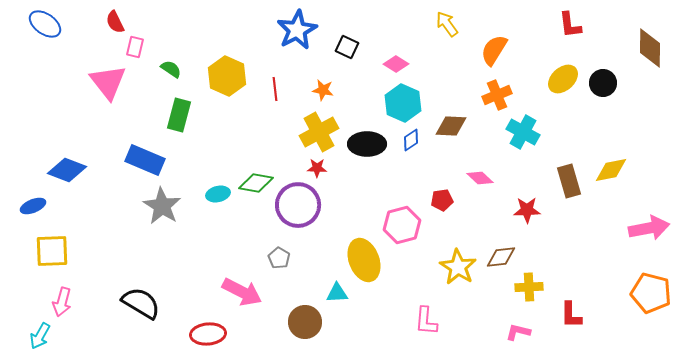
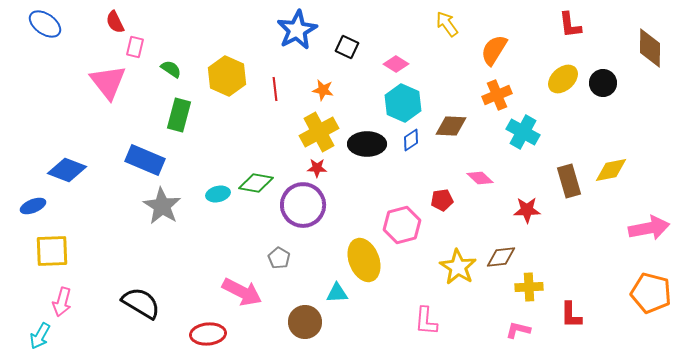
purple circle at (298, 205): moved 5 px right
pink L-shape at (518, 332): moved 2 px up
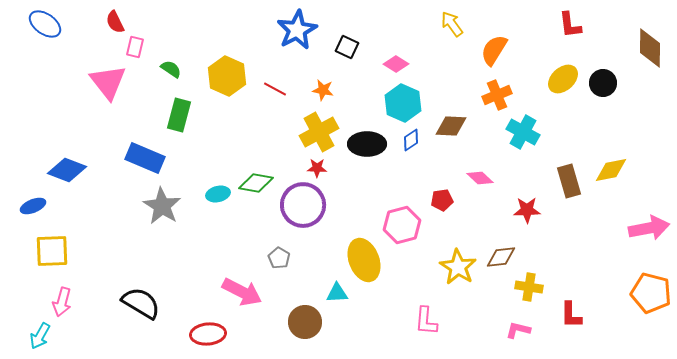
yellow arrow at (447, 24): moved 5 px right
red line at (275, 89): rotated 55 degrees counterclockwise
blue rectangle at (145, 160): moved 2 px up
yellow cross at (529, 287): rotated 12 degrees clockwise
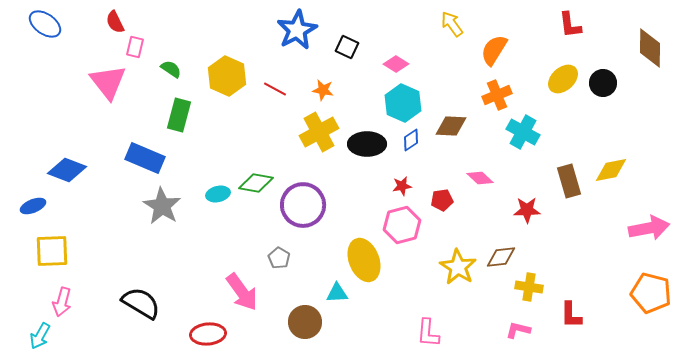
red star at (317, 168): moved 85 px right, 18 px down; rotated 12 degrees counterclockwise
pink arrow at (242, 292): rotated 27 degrees clockwise
pink L-shape at (426, 321): moved 2 px right, 12 px down
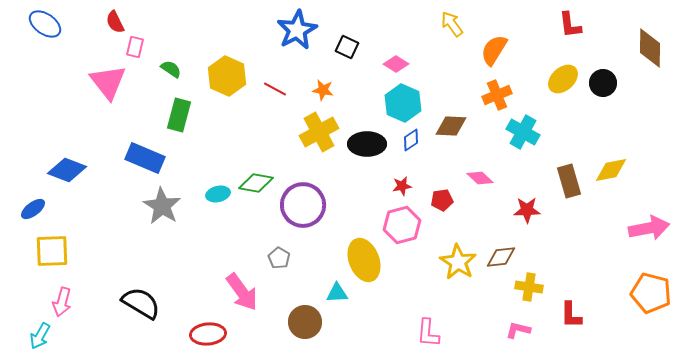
blue ellipse at (33, 206): moved 3 px down; rotated 15 degrees counterclockwise
yellow star at (458, 267): moved 5 px up
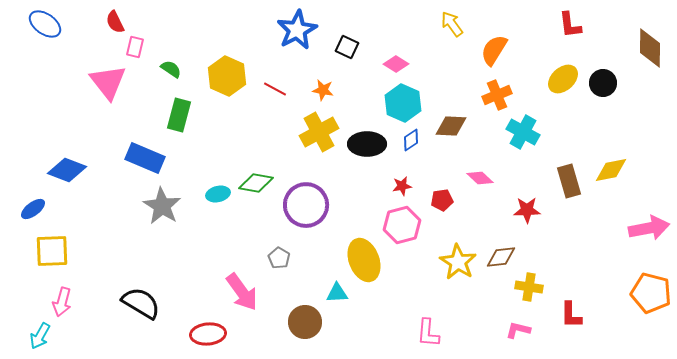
purple circle at (303, 205): moved 3 px right
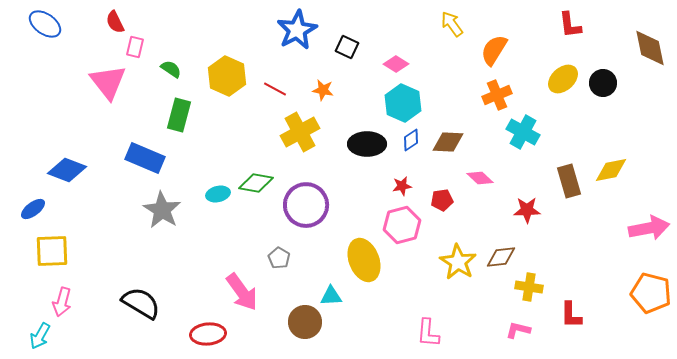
brown diamond at (650, 48): rotated 12 degrees counterclockwise
brown diamond at (451, 126): moved 3 px left, 16 px down
yellow cross at (319, 132): moved 19 px left
gray star at (162, 206): moved 4 px down
cyan triangle at (337, 293): moved 6 px left, 3 px down
